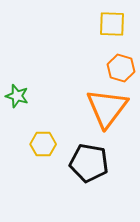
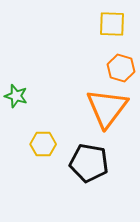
green star: moved 1 px left
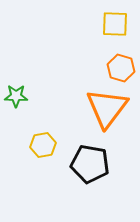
yellow square: moved 3 px right
green star: rotated 15 degrees counterclockwise
yellow hexagon: moved 1 px down; rotated 10 degrees counterclockwise
black pentagon: moved 1 px right, 1 px down
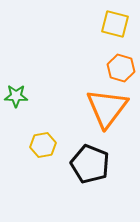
yellow square: rotated 12 degrees clockwise
black pentagon: rotated 12 degrees clockwise
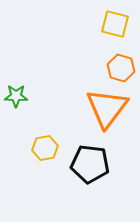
yellow hexagon: moved 2 px right, 3 px down
black pentagon: rotated 15 degrees counterclockwise
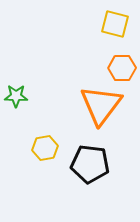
orange hexagon: moved 1 px right; rotated 16 degrees counterclockwise
orange triangle: moved 6 px left, 3 px up
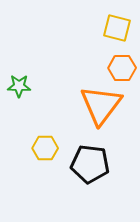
yellow square: moved 2 px right, 4 px down
green star: moved 3 px right, 10 px up
yellow hexagon: rotated 10 degrees clockwise
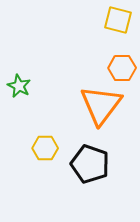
yellow square: moved 1 px right, 8 px up
green star: rotated 25 degrees clockwise
black pentagon: rotated 12 degrees clockwise
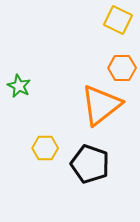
yellow square: rotated 12 degrees clockwise
orange triangle: rotated 15 degrees clockwise
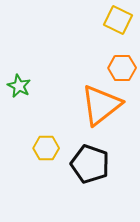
yellow hexagon: moved 1 px right
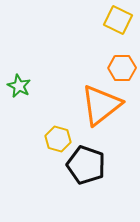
yellow hexagon: moved 12 px right, 9 px up; rotated 15 degrees clockwise
black pentagon: moved 4 px left, 1 px down
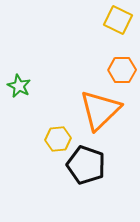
orange hexagon: moved 2 px down
orange triangle: moved 1 px left, 5 px down; rotated 6 degrees counterclockwise
yellow hexagon: rotated 20 degrees counterclockwise
